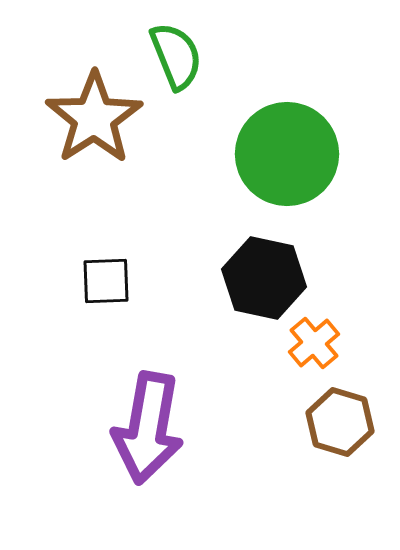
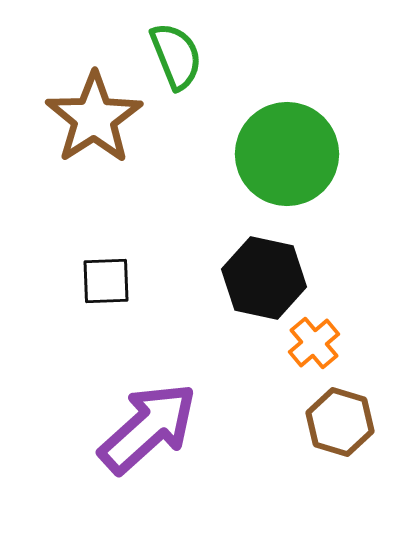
purple arrow: rotated 142 degrees counterclockwise
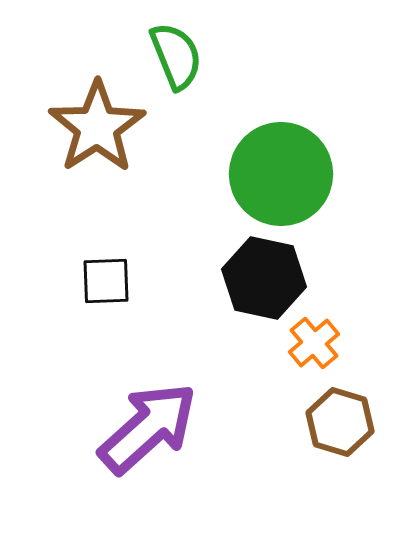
brown star: moved 3 px right, 9 px down
green circle: moved 6 px left, 20 px down
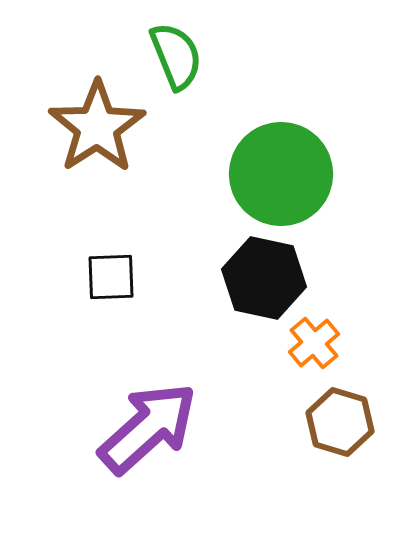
black square: moved 5 px right, 4 px up
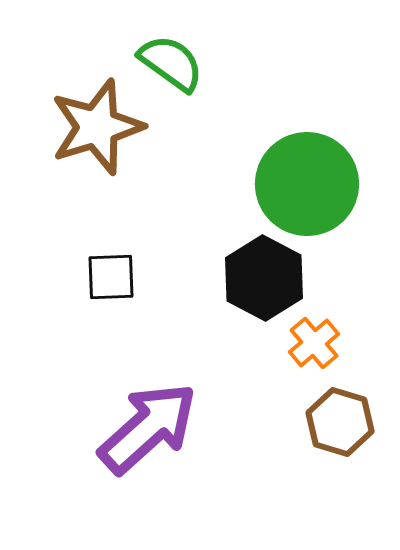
green semicircle: moved 5 px left, 7 px down; rotated 32 degrees counterclockwise
brown star: rotated 16 degrees clockwise
green circle: moved 26 px right, 10 px down
black hexagon: rotated 16 degrees clockwise
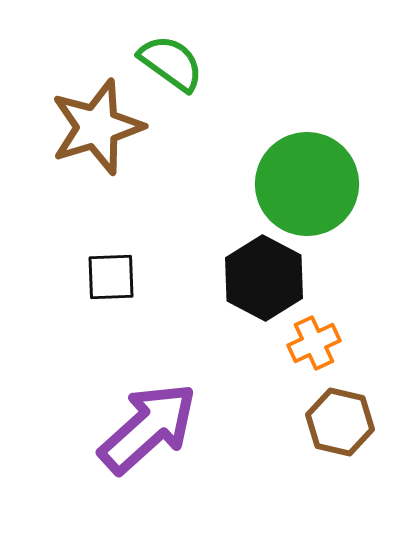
orange cross: rotated 15 degrees clockwise
brown hexagon: rotated 4 degrees counterclockwise
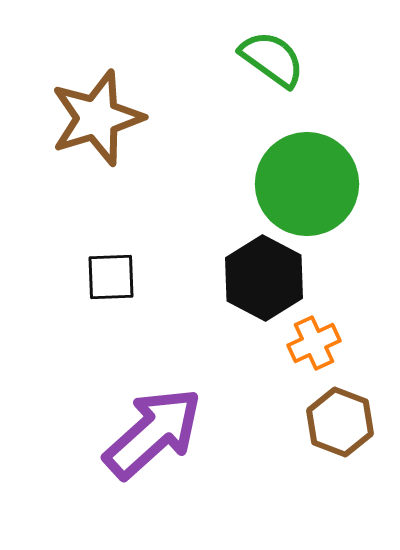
green semicircle: moved 101 px right, 4 px up
brown star: moved 9 px up
brown hexagon: rotated 8 degrees clockwise
purple arrow: moved 5 px right, 5 px down
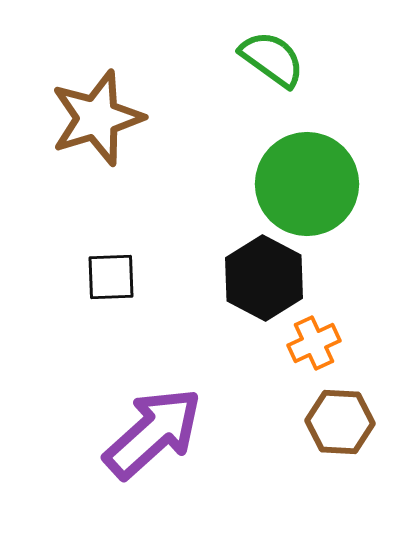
brown hexagon: rotated 18 degrees counterclockwise
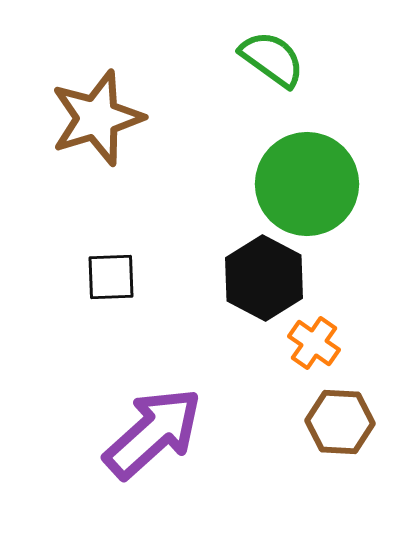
orange cross: rotated 30 degrees counterclockwise
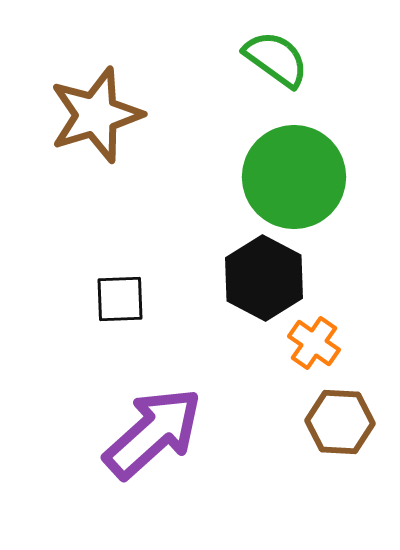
green semicircle: moved 4 px right
brown star: moved 1 px left, 3 px up
green circle: moved 13 px left, 7 px up
black square: moved 9 px right, 22 px down
